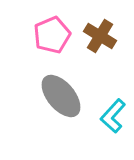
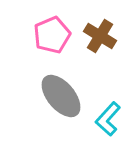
cyan L-shape: moved 5 px left, 3 px down
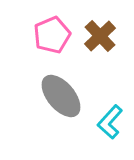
brown cross: rotated 16 degrees clockwise
cyan L-shape: moved 2 px right, 3 px down
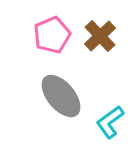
cyan L-shape: rotated 12 degrees clockwise
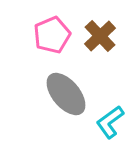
gray ellipse: moved 5 px right, 2 px up
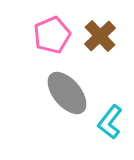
gray ellipse: moved 1 px right, 1 px up
cyan L-shape: rotated 16 degrees counterclockwise
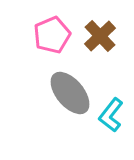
gray ellipse: moved 3 px right
cyan L-shape: moved 1 px right, 7 px up
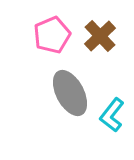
gray ellipse: rotated 12 degrees clockwise
cyan L-shape: moved 1 px right
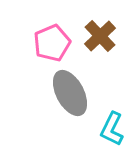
pink pentagon: moved 8 px down
cyan L-shape: moved 14 px down; rotated 12 degrees counterclockwise
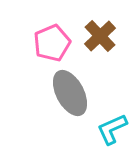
cyan L-shape: rotated 40 degrees clockwise
